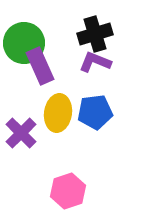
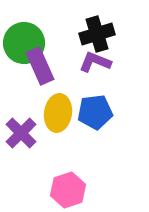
black cross: moved 2 px right
pink hexagon: moved 1 px up
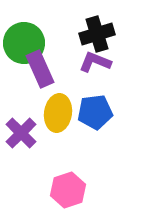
purple rectangle: moved 3 px down
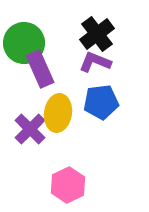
black cross: rotated 20 degrees counterclockwise
blue pentagon: moved 6 px right, 10 px up
purple cross: moved 9 px right, 4 px up
pink hexagon: moved 5 px up; rotated 8 degrees counterclockwise
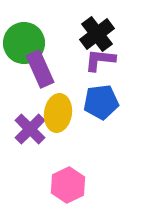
purple L-shape: moved 5 px right, 2 px up; rotated 16 degrees counterclockwise
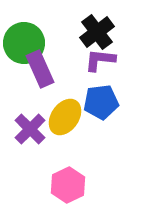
black cross: moved 2 px up
yellow ellipse: moved 7 px right, 4 px down; rotated 27 degrees clockwise
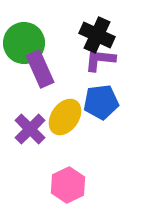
black cross: moved 3 px down; rotated 28 degrees counterclockwise
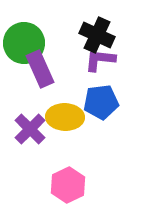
yellow ellipse: rotated 57 degrees clockwise
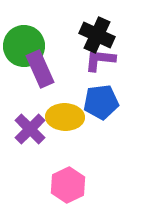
green circle: moved 3 px down
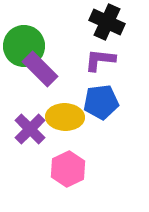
black cross: moved 10 px right, 13 px up
purple rectangle: rotated 21 degrees counterclockwise
pink hexagon: moved 16 px up
